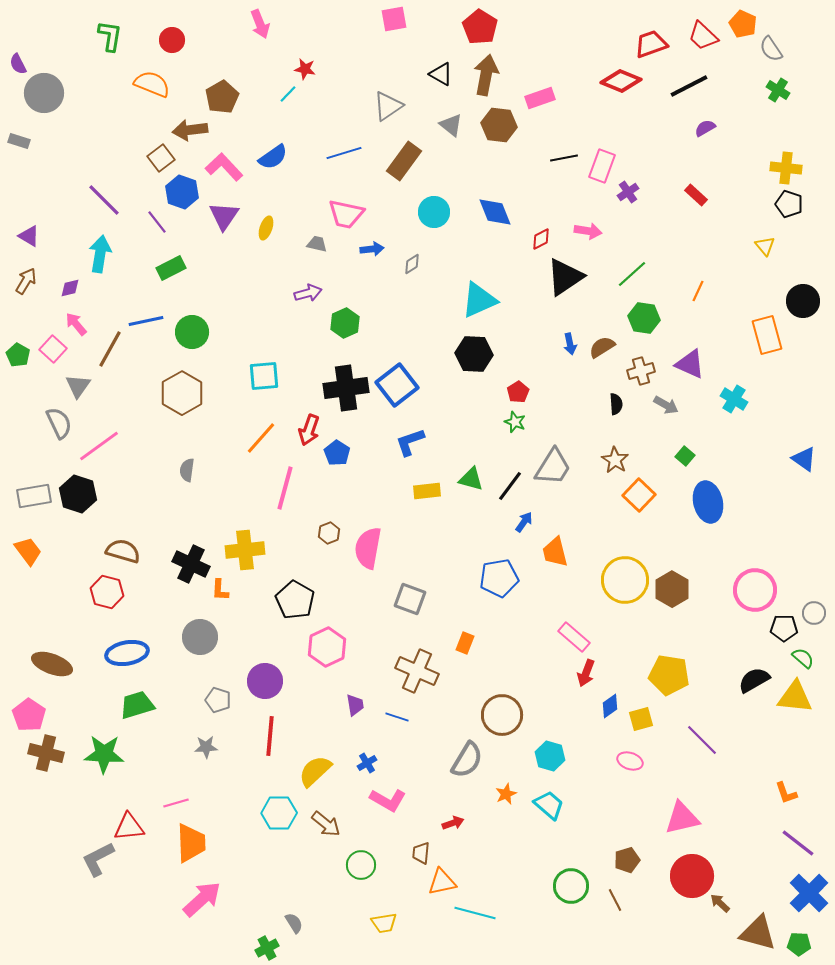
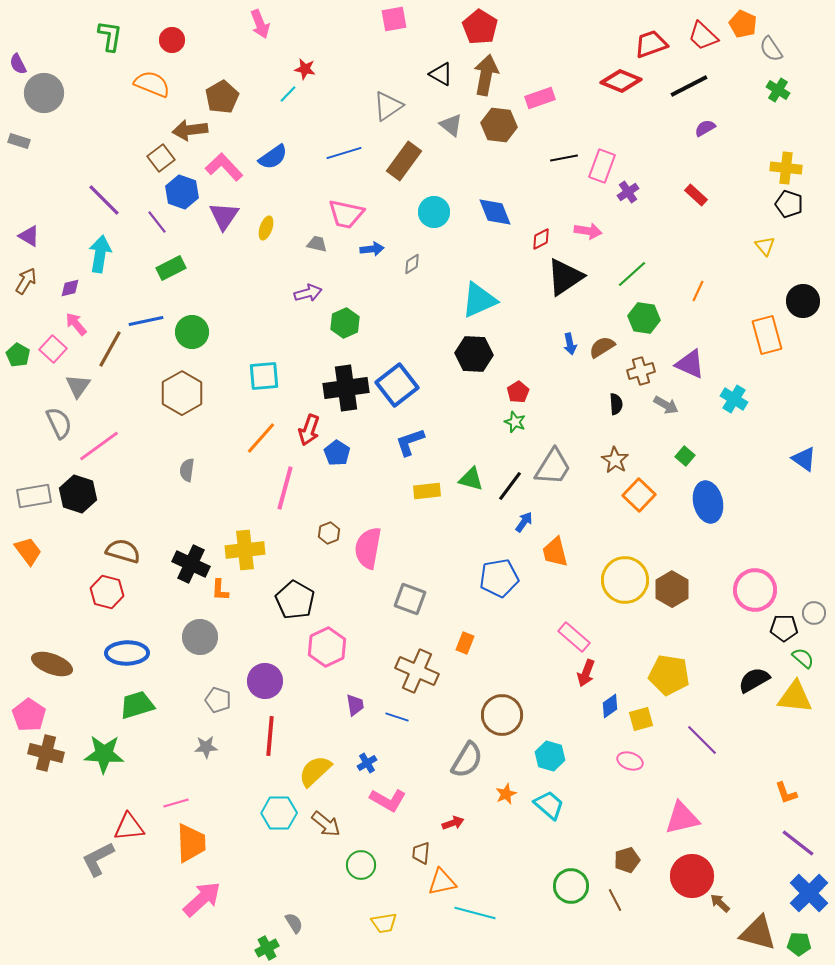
blue ellipse at (127, 653): rotated 9 degrees clockwise
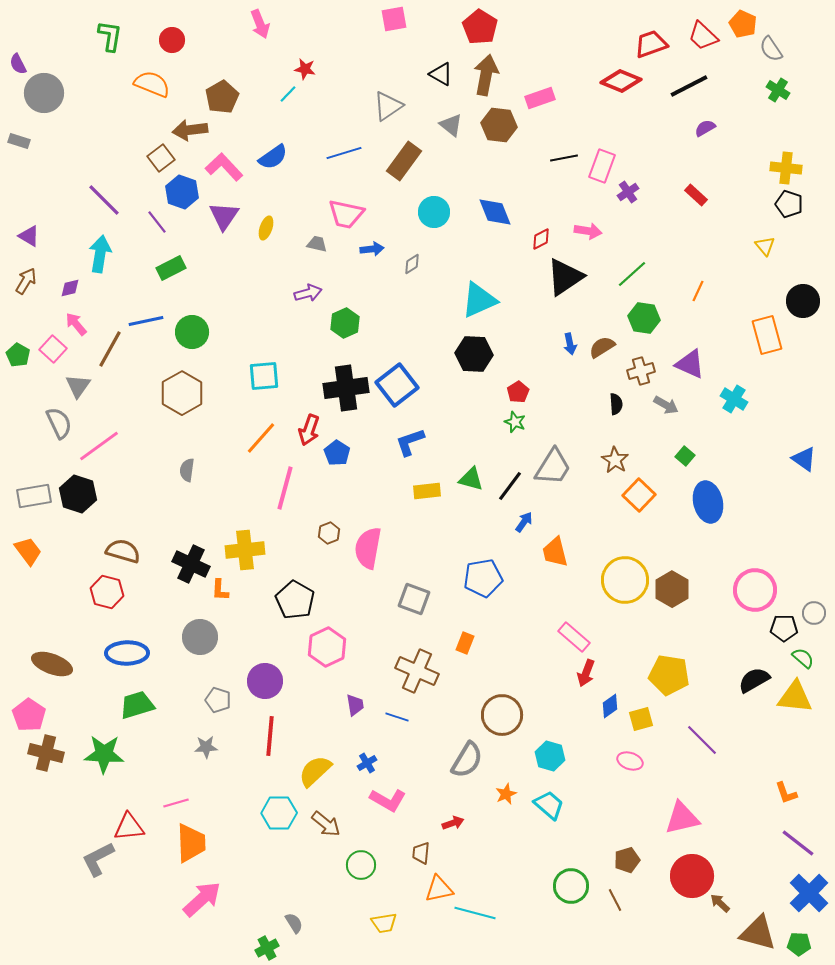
blue pentagon at (499, 578): moved 16 px left
gray square at (410, 599): moved 4 px right
orange triangle at (442, 882): moved 3 px left, 7 px down
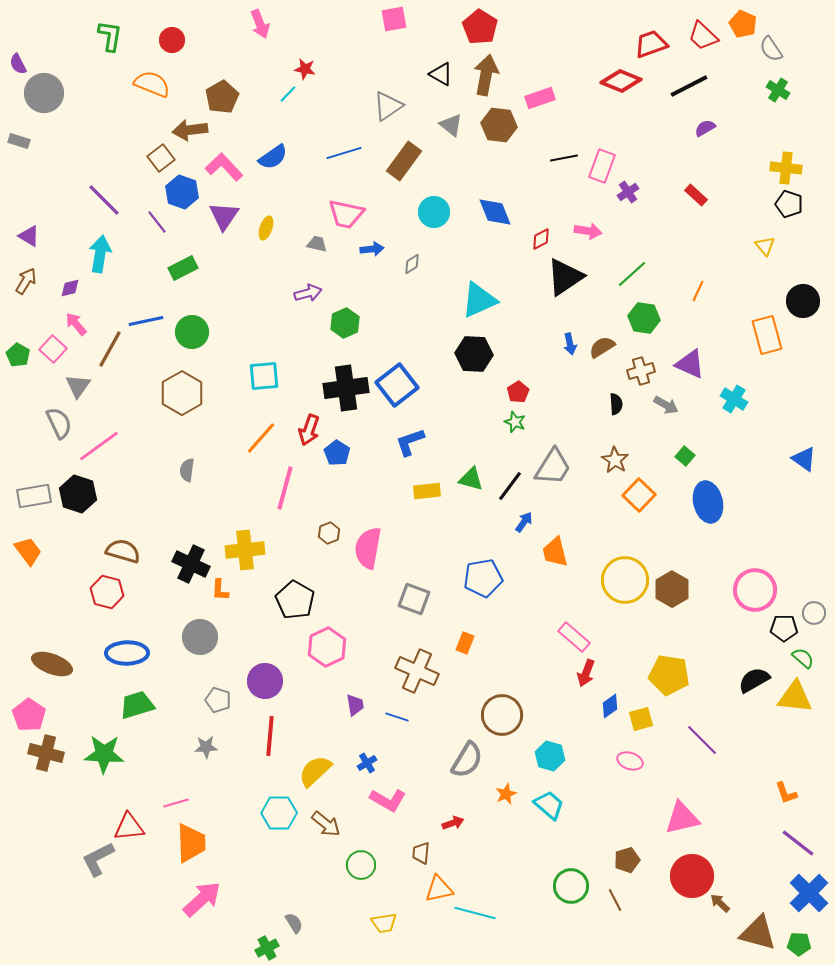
green rectangle at (171, 268): moved 12 px right
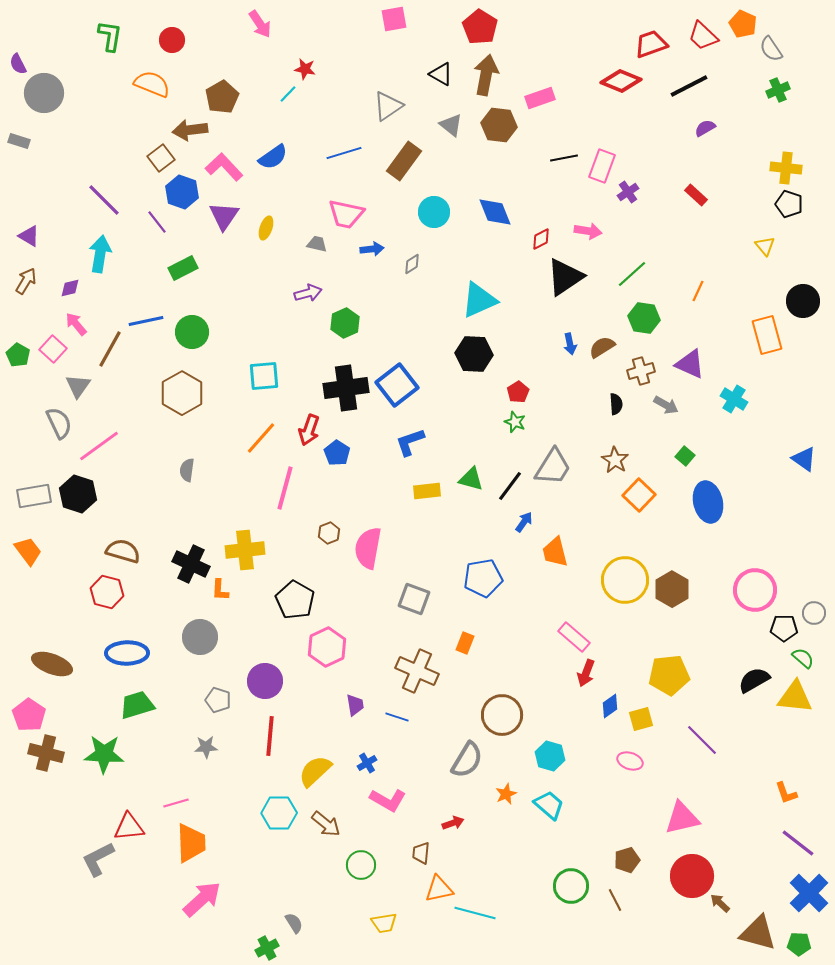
pink arrow at (260, 24): rotated 12 degrees counterclockwise
green cross at (778, 90): rotated 35 degrees clockwise
yellow pentagon at (669, 675): rotated 15 degrees counterclockwise
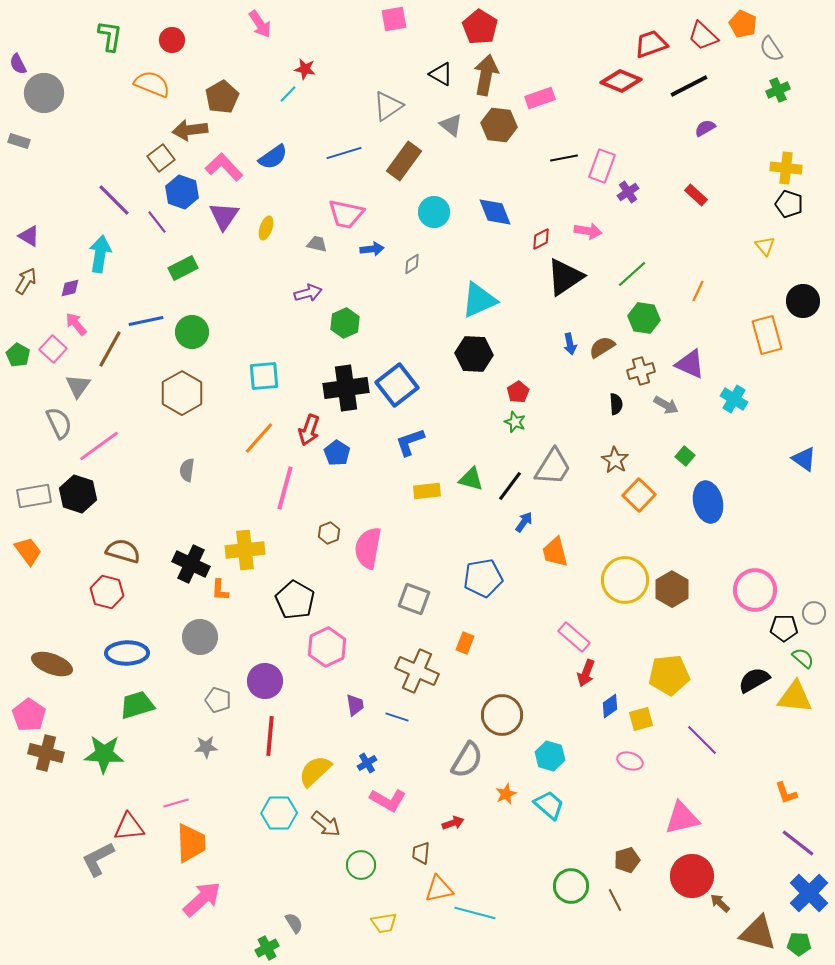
purple line at (104, 200): moved 10 px right
orange line at (261, 438): moved 2 px left
